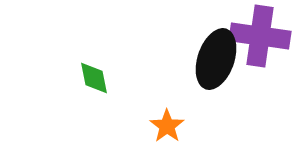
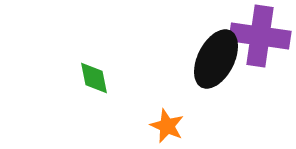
black ellipse: rotated 8 degrees clockwise
orange star: rotated 12 degrees counterclockwise
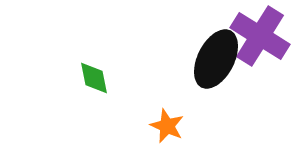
purple cross: rotated 24 degrees clockwise
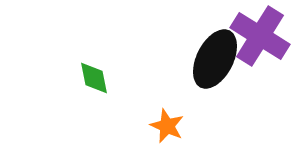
black ellipse: moved 1 px left
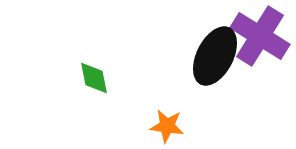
black ellipse: moved 3 px up
orange star: rotated 16 degrees counterclockwise
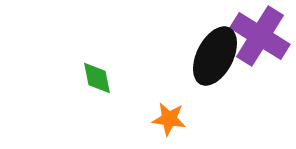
green diamond: moved 3 px right
orange star: moved 2 px right, 7 px up
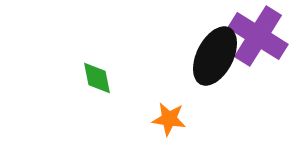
purple cross: moved 2 px left
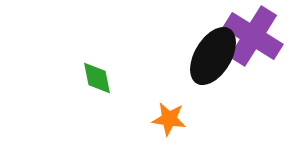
purple cross: moved 5 px left
black ellipse: moved 2 px left; rotated 4 degrees clockwise
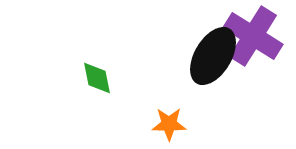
orange star: moved 5 px down; rotated 8 degrees counterclockwise
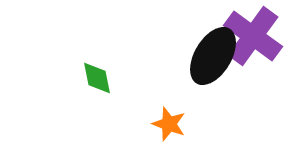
purple cross: rotated 4 degrees clockwise
orange star: rotated 20 degrees clockwise
